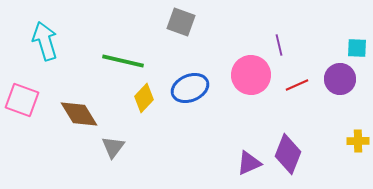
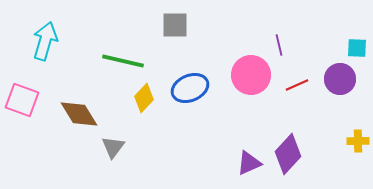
gray square: moved 6 px left, 3 px down; rotated 20 degrees counterclockwise
cyan arrow: rotated 33 degrees clockwise
purple diamond: rotated 21 degrees clockwise
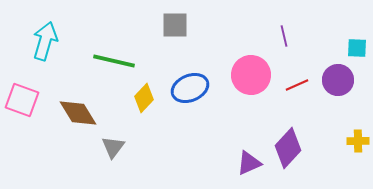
purple line: moved 5 px right, 9 px up
green line: moved 9 px left
purple circle: moved 2 px left, 1 px down
brown diamond: moved 1 px left, 1 px up
purple diamond: moved 6 px up
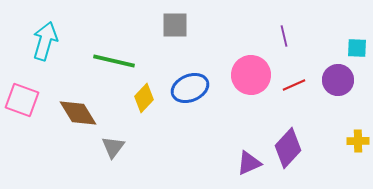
red line: moved 3 px left
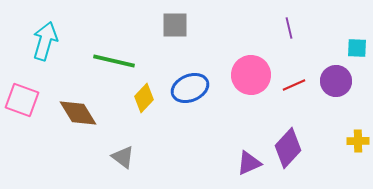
purple line: moved 5 px right, 8 px up
purple circle: moved 2 px left, 1 px down
gray triangle: moved 10 px right, 10 px down; rotated 30 degrees counterclockwise
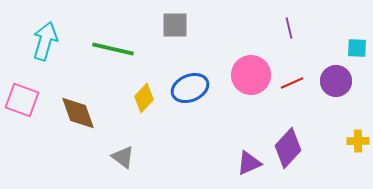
green line: moved 1 px left, 12 px up
red line: moved 2 px left, 2 px up
brown diamond: rotated 12 degrees clockwise
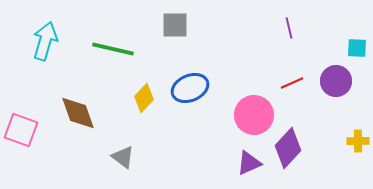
pink circle: moved 3 px right, 40 px down
pink square: moved 1 px left, 30 px down
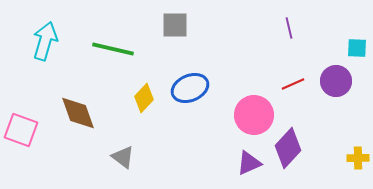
red line: moved 1 px right, 1 px down
yellow cross: moved 17 px down
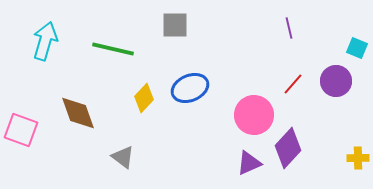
cyan square: rotated 20 degrees clockwise
red line: rotated 25 degrees counterclockwise
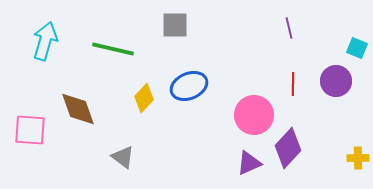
red line: rotated 40 degrees counterclockwise
blue ellipse: moved 1 px left, 2 px up
brown diamond: moved 4 px up
pink square: moved 9 px right; rotated 16 degrees counterclockwise
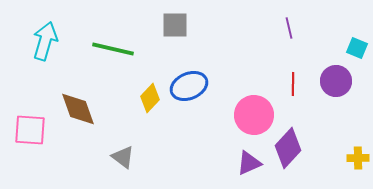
yellow diamond: moved 6 px right
